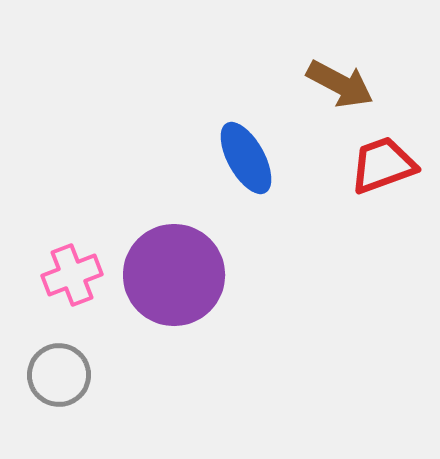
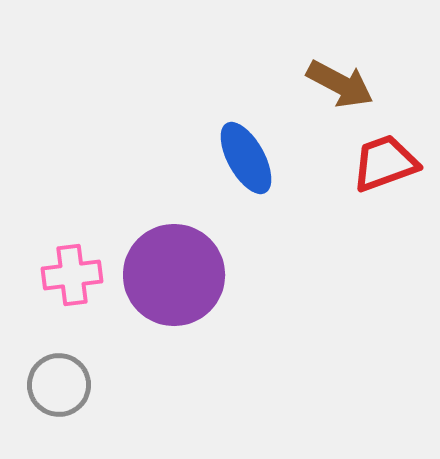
red trapezoid: moved 2 px right, 2 px up
pink cross: rotated 14 degrees clockwise
gray circle: moved 10 px down
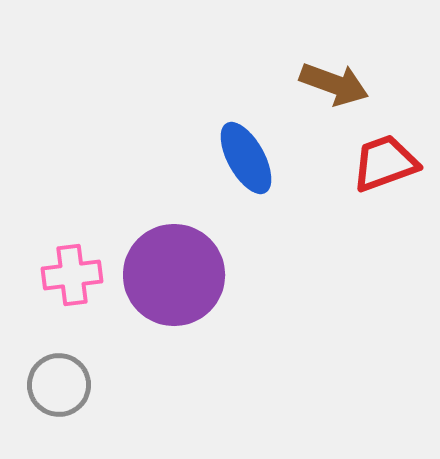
brown arrow: moved 6 px left; rotated 8 degrees counterclockwise
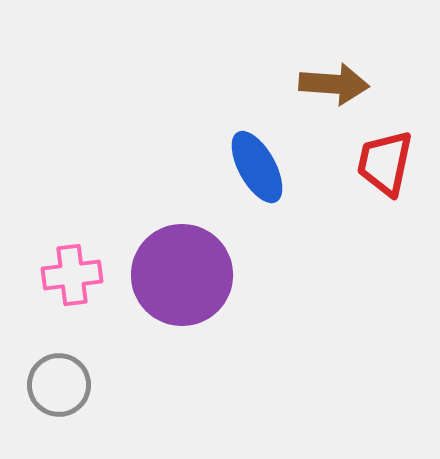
brown arrow: rotated 16 degrees counterclockwise
blue ellipse: moved 11 px right, 9 px down
red trapezoid: rotated 58 degrees counterclockwise
purple circle: moved 8 px right
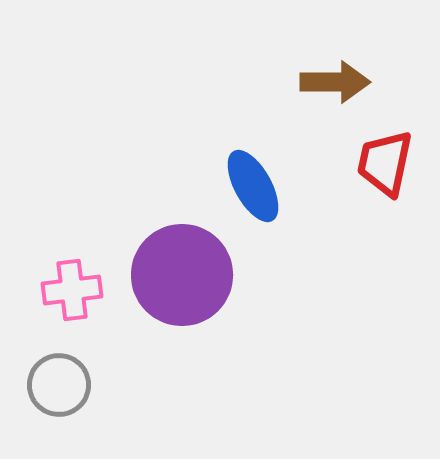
brown arrow: moved 1 px right, 2 px up; rotated 4 degrees counterclockwise
blue ellipse: moved 4 px left, 19 px down
pink cross: moved 15 px down
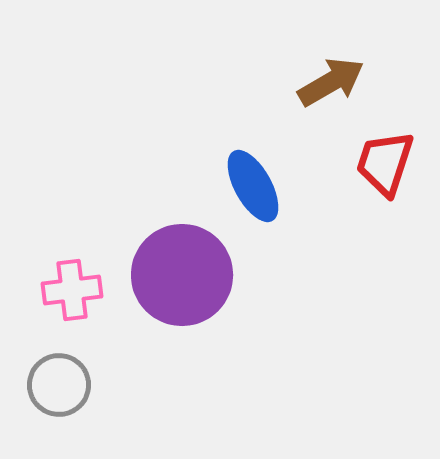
brown arrow: moved 4 px left; rotated 30 degrees counterclockwise
red trapezoid: rotated 6 degrees clockwise
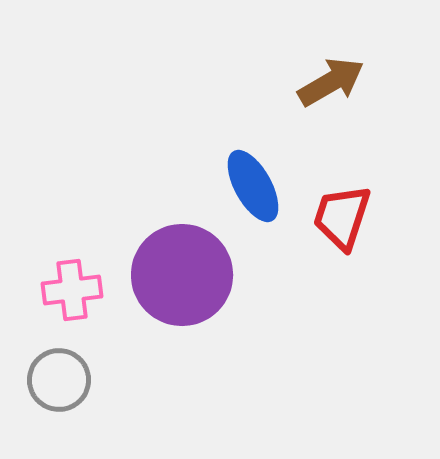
red trapezoid: moved 43 px left, 54 px down
gray circle: moved 5 px up
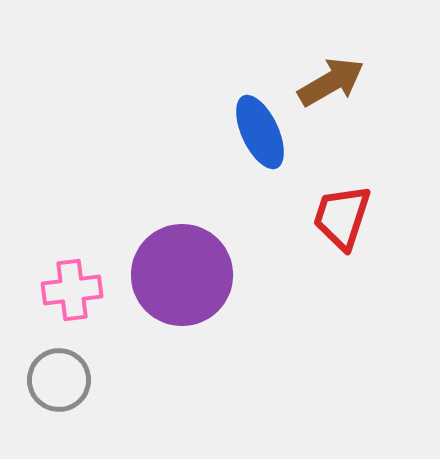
blue ellipse: moved 7 px right, 54 px up; rotated 4 degrees clockwise
